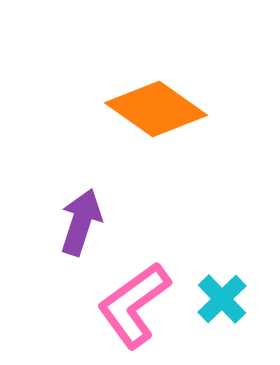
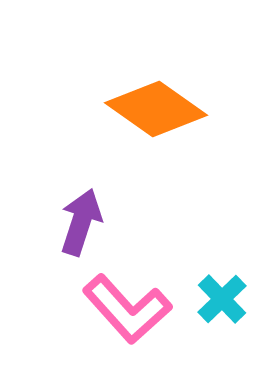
pink L-shape: moved 7 px left, 4 px down; rotated 96 degrees counterclockwise
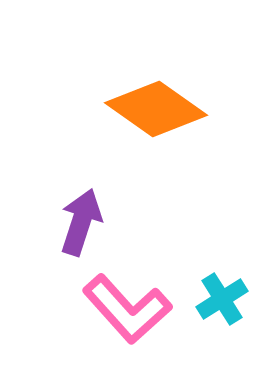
cyan cross: rotated 12 degrees clockwise
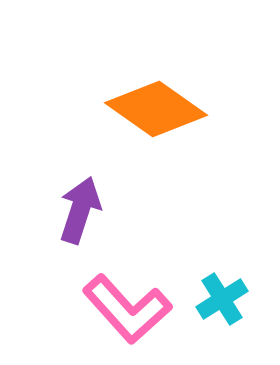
purple arrow: moved 1 px left, 12 px up
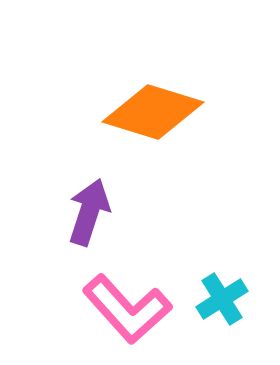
orange diamond: moved 3 px left, 3 px down; rotated 18 degrees counterclockwise
purple arrow: moved 9 px right, 2 px down
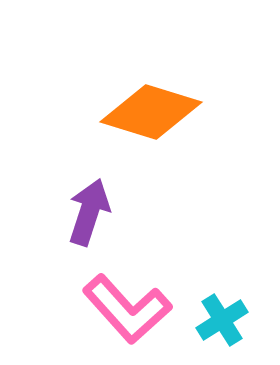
orange diamond: moved 2 px left
cyan cross: moved 21 px down
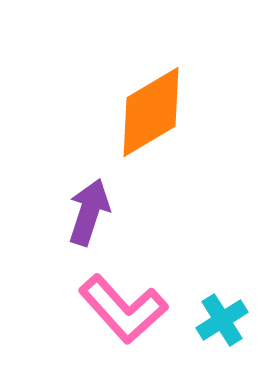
orange diamond: rotated 48 degrees counterclockwise
pink L-shape: moved 4 px left
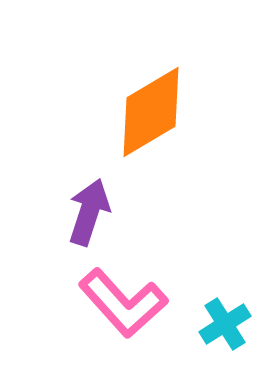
pink L-shape: moved 6 px up
cyan cross: moved 3 px right, 4 px down
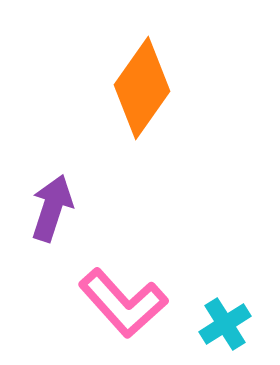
orange diamond: moved 9 px left, 24 px up; rotated 24 degrees counterclockwise
purple arrow: moved 37 px left, 4 px up
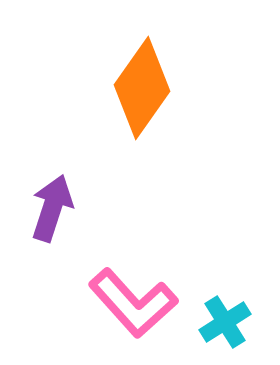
pink L-shape: moved 10 px right
cyan cross: moved 2 px up
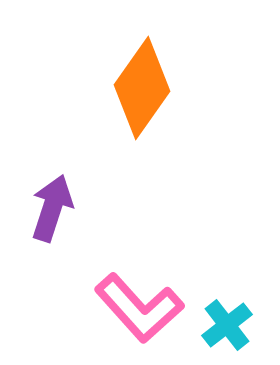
pink L-shape: moved 6 px right, 5 px down
cyan cross: moved 2 px right, 3 px down; rotated 6 degrees counterclockwise
